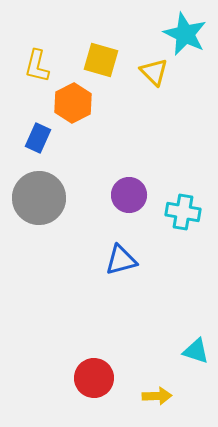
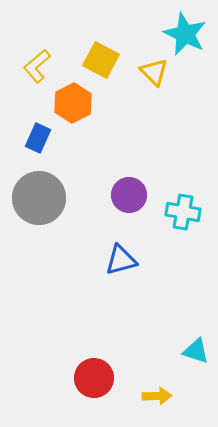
yellow square: rotated 12 degrees clockwise
yellow L-shape: rotated 36 degrees clockwise
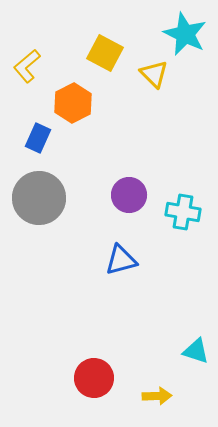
yellow square: moved 4 px right, 7 px up
yellow L-shape: moved 10 px left
yellow triangle: moved 2 px down
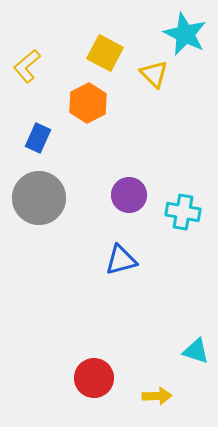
orange hexagon: moved 15 px right
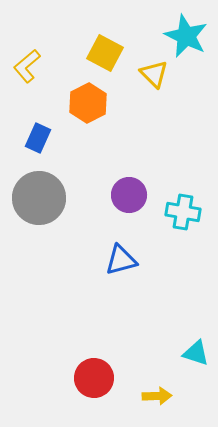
cyan star: moved 1 px right, 2 px down
cyan triangle: moved 2 px down
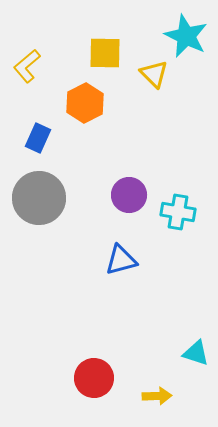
yellow square: rotated 27 degrees counterclockwise
orange hexagon: moved 3 px left
cyan cross: moved 5 px left
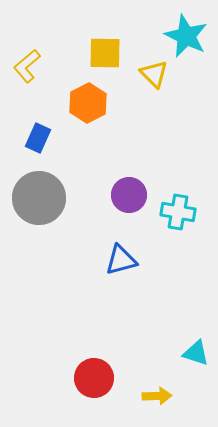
orange hexagon: moved 3 px right
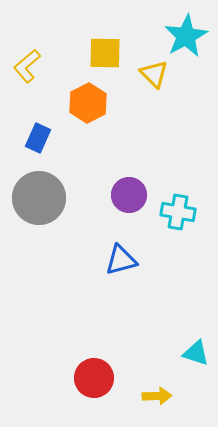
cyan star: rotated 18 degrees clockwise
